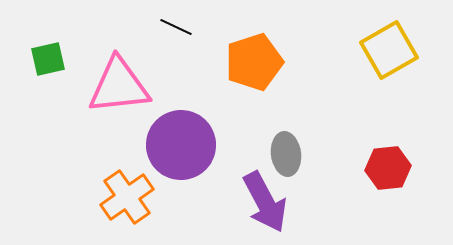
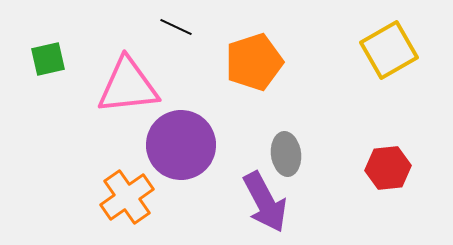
pink triangle: moved 9 px right
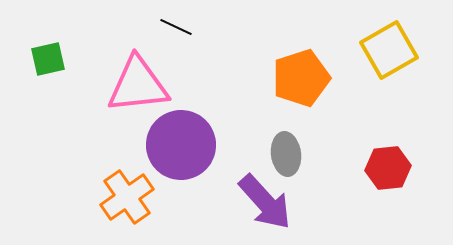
orange pentagon: moved 47 px right, 16 px down
pink triangle: moved 10 px right, 1 px up
purple arrow: rotated 14 degrees counterclockwise
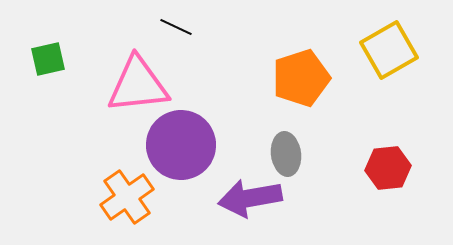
purple arrow: moved 15 px left, 4 px up; rotated 122 degrees clockwise
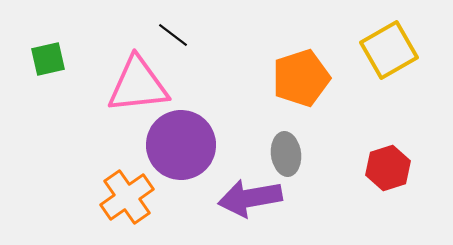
black line: moved 3 px left, 8 px down; rotated 12 degrees clockwise
red hexagon: rotated 12 degrees counterclockwise
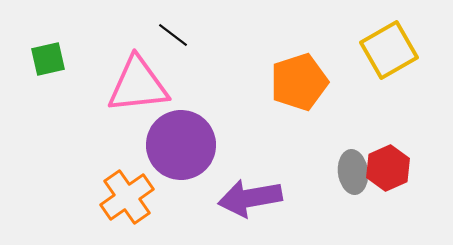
orange pentagon: moved 2 px left, 4 px down
gray ellipse: moved 67 px right, 18 px down
red hexagon: rotated 6 degrees counterclockwise
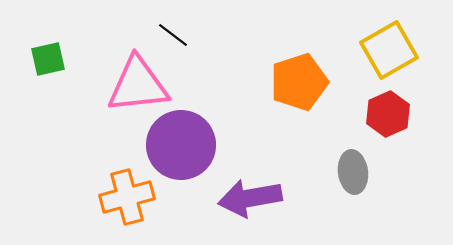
red hexagon: moved 54 px up
orange cross: rotated 20 degrees clockwise
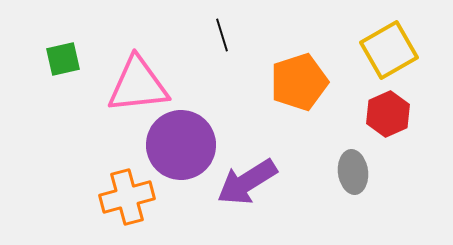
black line: moved 49 px right; rotated 36 degrees clockwise
green square: moved 15 px right
purple arrow: moved 3 px left, 16 px up; rotated 22 degrees counterclockwise
